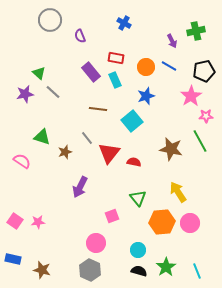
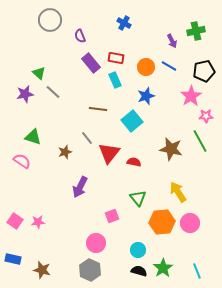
purple rectangle at (91, 72): moved 9 px up
green triangle at (42, 137): moved 9 px left
green star at (166, 267): moved 3 px left, 1 px down
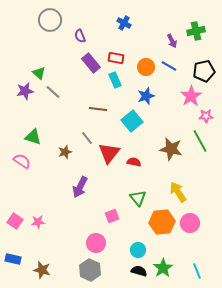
purple star at (25, 94): moved 3 px up
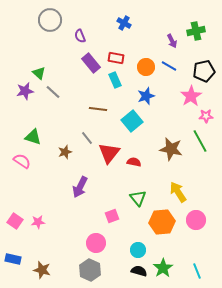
pink circle at (190, 223): moved 6 px right, 3 px up
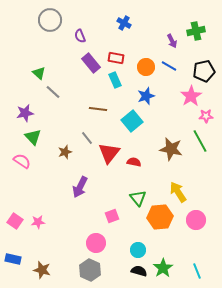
purple star at (25, 91): moved 22 px down
green triangle at (33, 137): rotated 30 degrees clockwise
orange hexagon at (162, 222): moved 2 px left, 5 px up
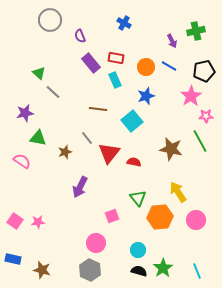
green triangle at (33, 137): moved 5 px right, 1 px down; rotated 36 degrees counterclockwise
